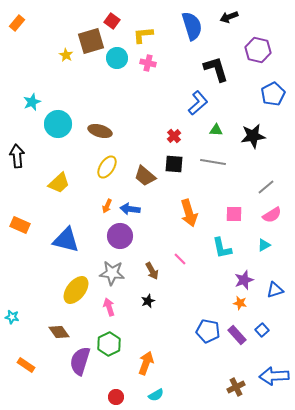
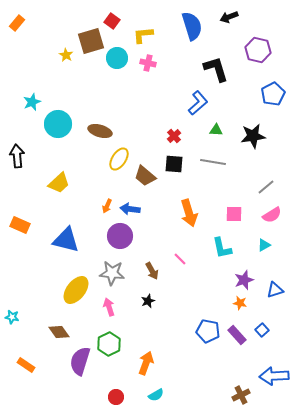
yellow ellipse at (107, 167): moved 12 px right, 8 px up
brown cross at (236, 387): moved 5 px right, 8 px down
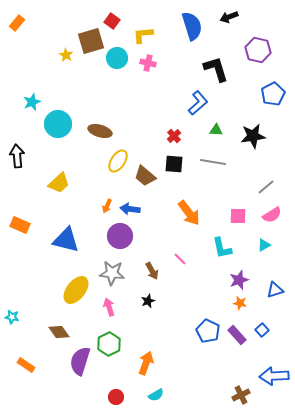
yellow ellipse at (119, 159): moved 1 px left, 2 px down
orange arrow at (189, 213): rotated 20 degrees counterclockwise
pink square at (234, 214): moved 4 px right, 2 px down
purple star at (244, 280): moved 5 px left
blue pentagon at (208, 331): rotated 15 degrees clockwise
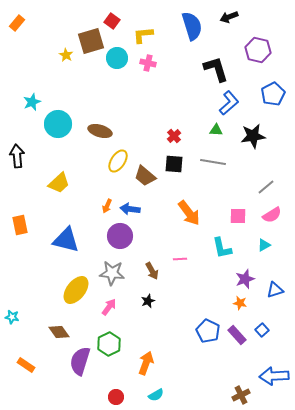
blue L-shape at (198, 103): moved 31 px right
orange rectangle at (20, 225): rotated 54 degrees clockwise
pink line at (180, 259): rotated 48 degrees counterclockwise
purple star at (239, 280): moved 6 px right, 1 px up
pink arrow at (109, 307): rotated 54 degrees clockwise
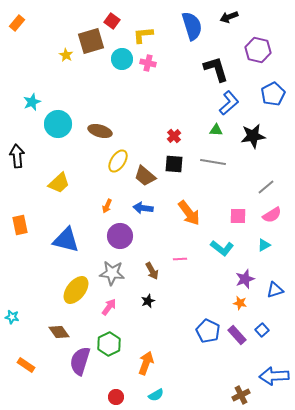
cyan circle at (117, 58): moved 5 px right, 1 px down
blue arrow at (130, 209): moved 13 px right, 1 px up
cyan L-shape at (222, 248): rotated 40 degrees counterclockwise
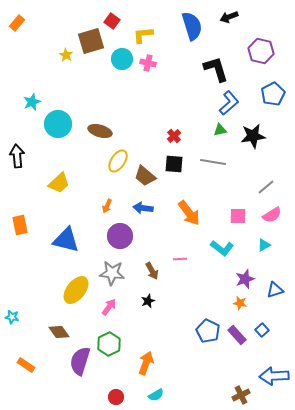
purple hexagon at (258, 50): moved 3 px right, 1 px down
green triangle at (216, 130): moved 4 px right; rotated 16 degrees counterclockwise
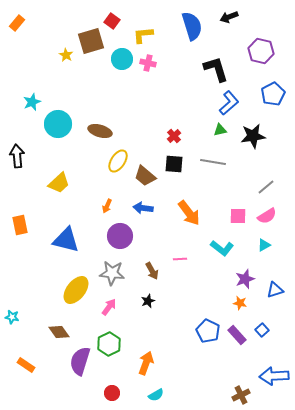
pink semicircle at (272, 215): moved 5 px left, 1 px down
red circle at (116, 397): moved 4 px left, 4 px up
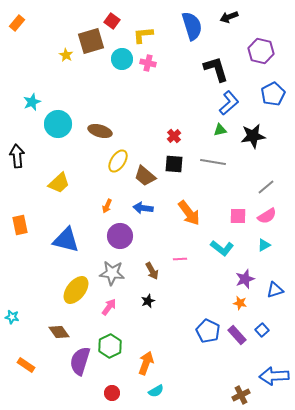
green hexagon at (109, 344): moved 1 px right, 2 px down
cyan semicircle at (156, 395): moved 4 px up
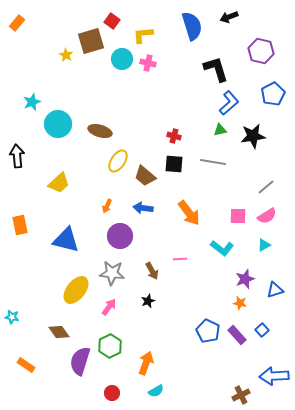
red cross at (174, 136): rotated 32 degrees counterclockwise
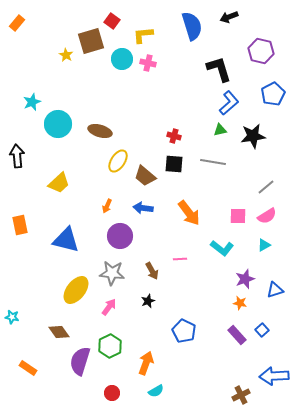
black L-shape at (216, 69): moved 3 px right
blue pentagon at (208, 331): moved 24 px left
orange rectangle at (26, 365): moved 2 px right, 3 px down
